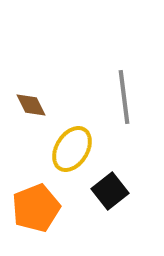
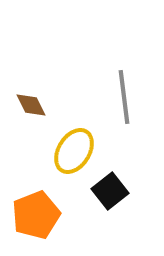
yellow ellipse: moved 2 px right, 2 px down
orange pentagon: moved 7 px down
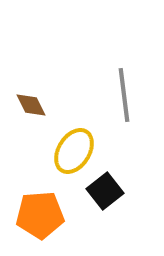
gray line: moved 2 px up
black square: moved 5 px left
orange pentagon: moved 4 px right; rotated 18 degrees clockwise
